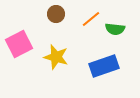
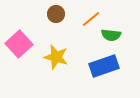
green semicircle: moved 4 px left, 6 px down
pink square: rotated 16 degrees counterclockwise
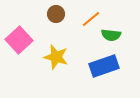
pink square: moved 4 px up
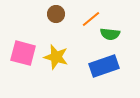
green semicircle: moved 1 px left, 1 px up
pink square: moved 4 px right, 13 px down; rotated 32 degrees counterclockwise
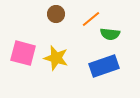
yellow star: moved 1 px down
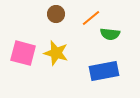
orange line: moved 1 px up
yellow star: moved 5 px up
blue rectangle: moved 5 px down; rotated 8 degrees clockwise
